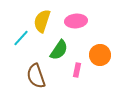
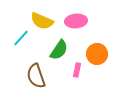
yellow semicircle: rotated 85 degrees counterclockwise
orange circle: moved 3 px left, 1 px up
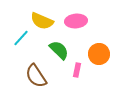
green semicircle: rotated 80 degrees counterclockwise
orange circle: moved 2 px right
brown semicircle: rotated 15 degrees counterclockwise
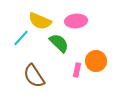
yellow semicircle: moved 2 px left
green semicircle: moved 7 px up
orange circle: moved 3 px left, 7 px down
brown semicircle: moved 2 px left
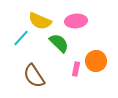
pink rectangle: moved 1 px left, 1 px up
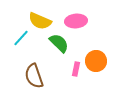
brown semicircle: rotated 15 degrees clockwise
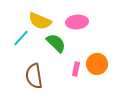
pink ellipse: moved 1 px right, 1 px down
green semicircle: moved 3 px left
orange circle: moved 1 px right, 3 px down
brown semicircle: rotated 10 degrees clockwise
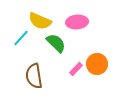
pink rectangle: rotated 32 degrees clockwise
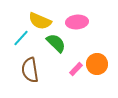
brown semicircle: moved 4 px left, 6 px up
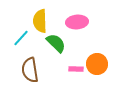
yellow semicircle: rotated 65 degrees clockwise
pink rectangle: rotated 48 degrees clockwise
